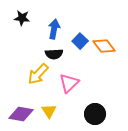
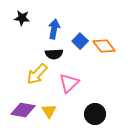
yellow arrow: moved 1 px left
purple diamond: moved 2 px right, 4 px up
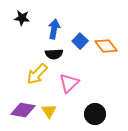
orange diamond: moved 2 px right
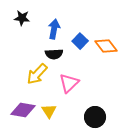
black circle: moved 3 px down
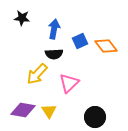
blue square: rotated 21 degrees clockwise
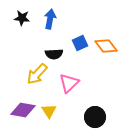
blue arrow: moved 4 px left, 10 px up
blue square: moved 2 px down
